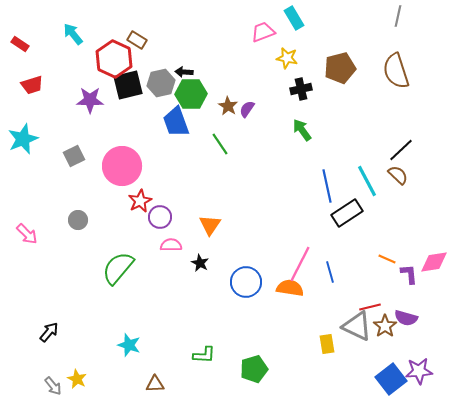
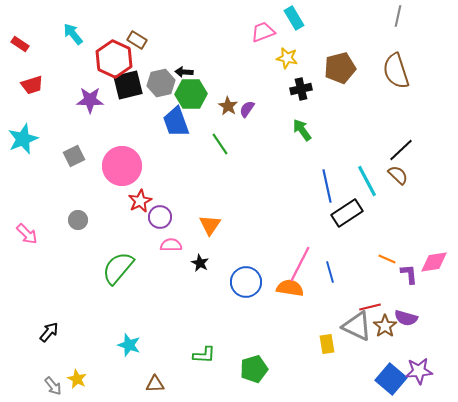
blue square at (391, 379): rotated 12 degrees counterclockwise
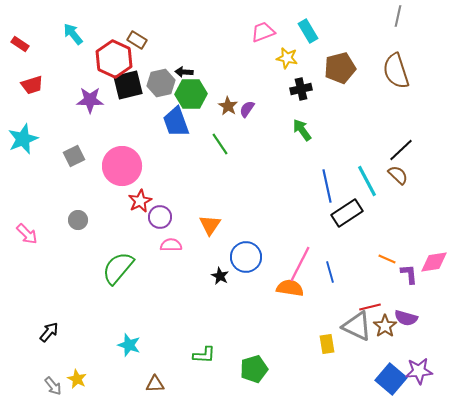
cyan rectangle at (294, 18): moved 14 px right, 13 px down
black star at (200, 263): moved 20 px right, 13 px down
blue circle at (246, 282): moved 25 px up
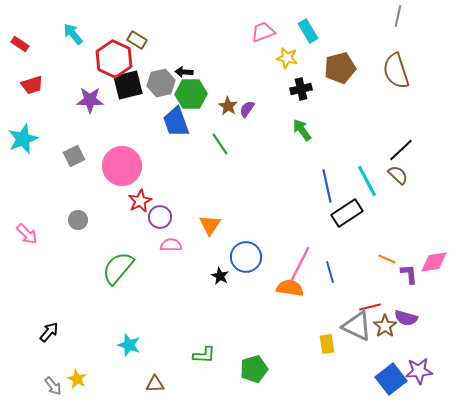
blue square at (391, 379): rotated 12 degrees clockwise
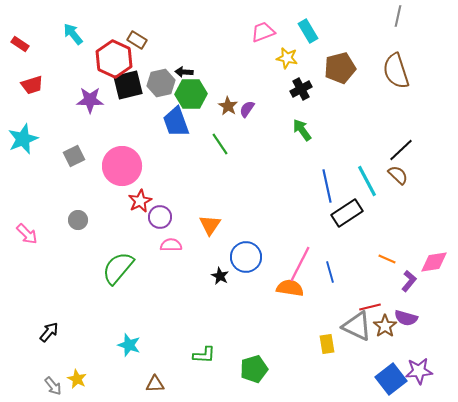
black cross at (301, 89): rotated 15 degrees counterclockwise
purple L-shape at (409, 274): moved 7 px down; rotated 45 degrees clockwise
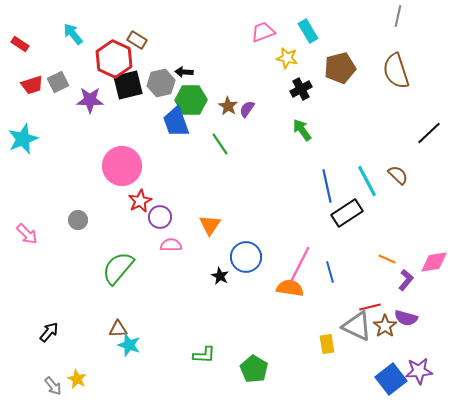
green hexagon at (191, 94): moved 6 px down
black line at (401, 150): moved 28 px right, 17 px up
gray square at (74, 156): moved 16 px left, 74 px up
purple L-shape at (409, 281): moved 3 px left, 1 px up
green pentagon at (254, 369): rotated 24 degrees counterclockwise
brown triangle at (155, 384): moved 37 px left, 55 px up
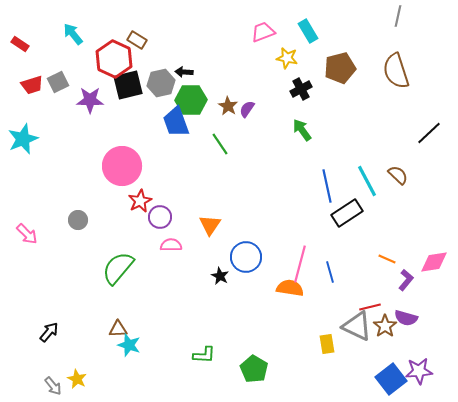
pink line at (300, 264): rotated 12 degrees counterclockwise
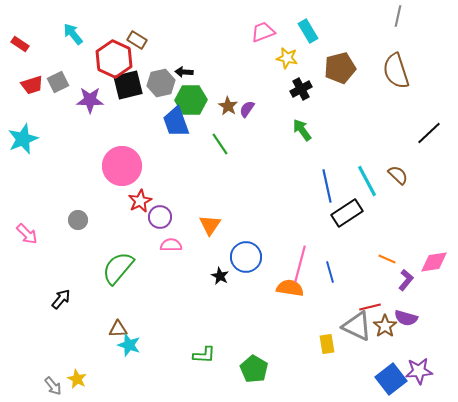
black arrow at (49, 332): moved 12 px right, 33 px up
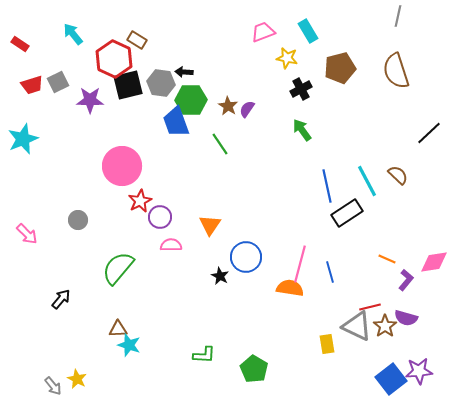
gray hexagon at (161, 83): rotated 20 degrees clockwise
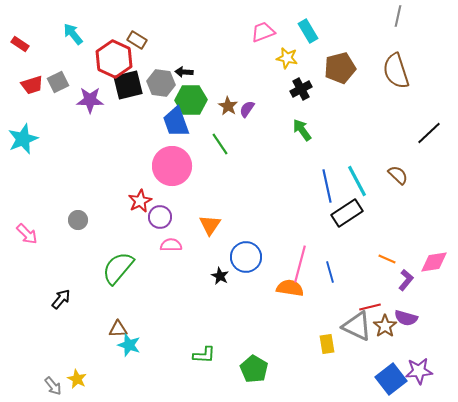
pink circle at (122, 166): moved 50 px right
cyan line at (367, 181): moved 10 px left
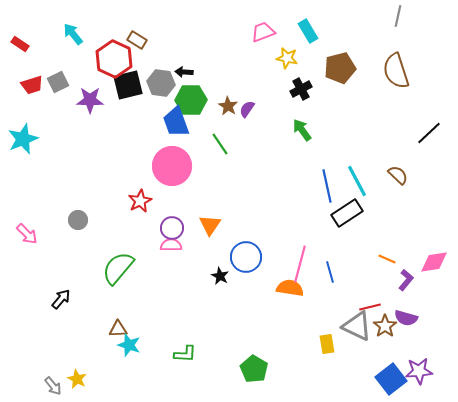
purple circle at (160, 217): moved 12 px right, 11 px down
green L-shape at (204, 355): moved 19 px left, 1 px up
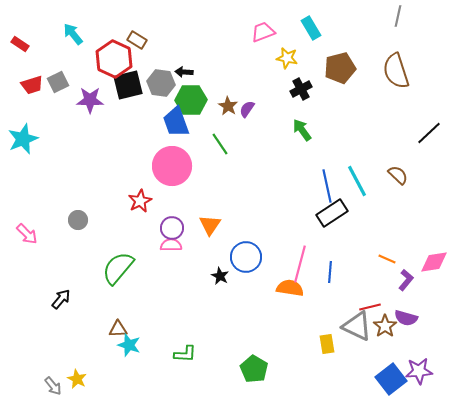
cyan rectangle at (308, 31): moved 3 px right, 3 px up
black rectangle at (347, 213): moved 15 px left
blue line at (330, 272): rotated 20 degrees clockwise
